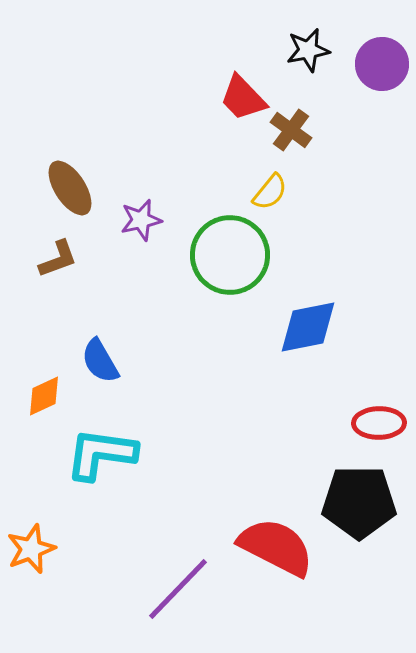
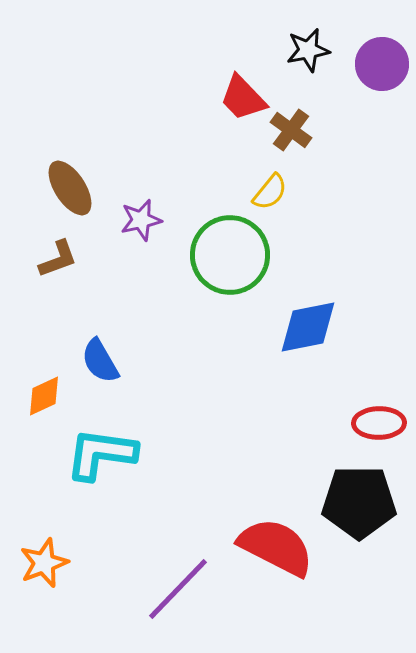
orange star: moved 13 px right, 14 px down
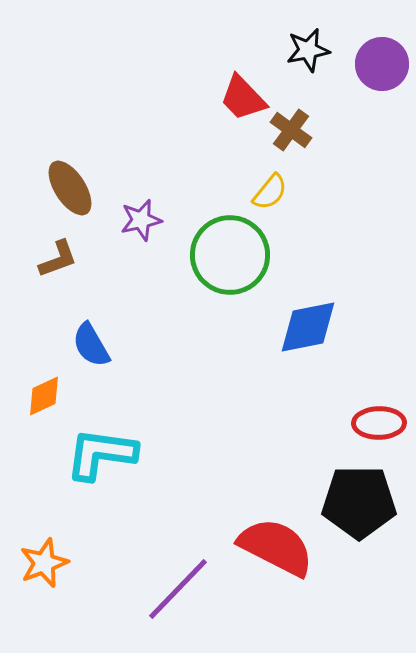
blue semicircle: moved 9 px left, 16 px up
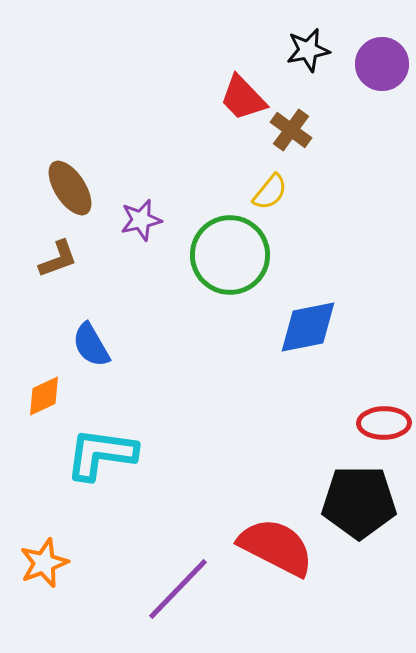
red ellipse: moved 5 px right
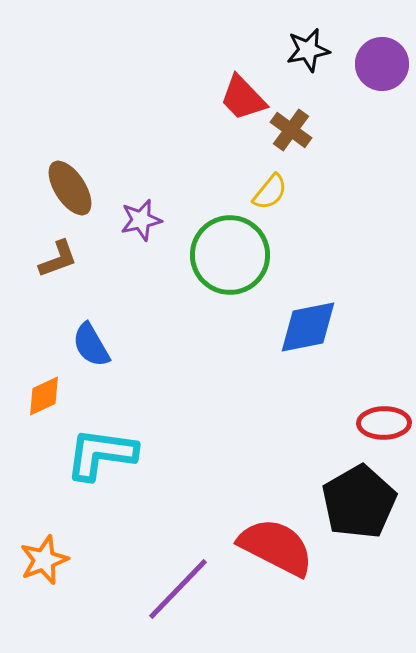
black pentagon: rotated 30 degrees counterclockwise
orange star: moved 3 px up
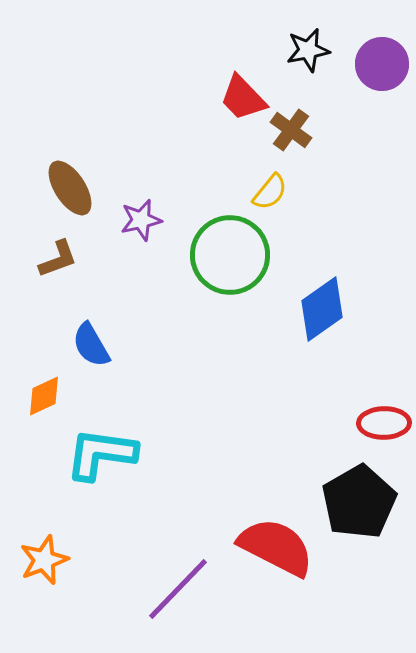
blue diamond: moved 14 px right, 18 px up; rotated 24 degrees counterclockwise
